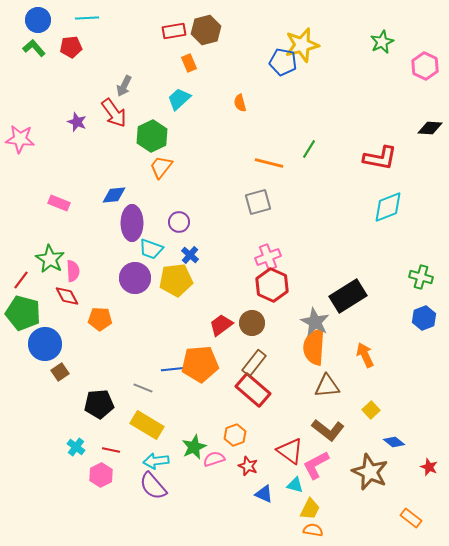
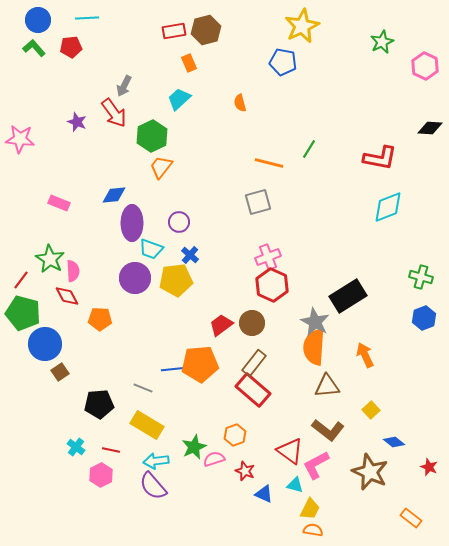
yellow star at (302, 45): moved 19 px up; rotated 12 degrees counterclockwise
red star at (248, 466): moved 3 px left, 5 px down
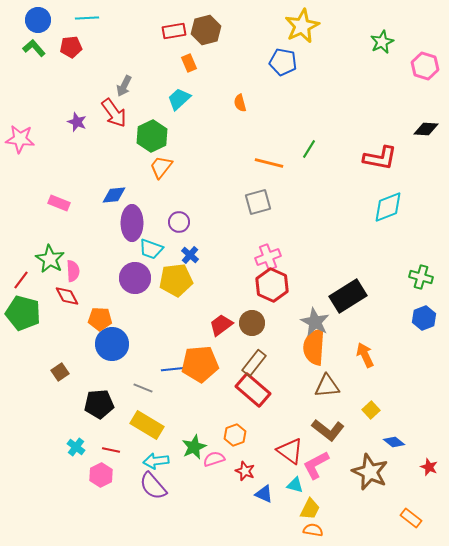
pink hexagon at (425, 66): rotated 8 degrees counterclockwise
black diamond at (430, 128): moved 4 px left, 1 px down
blue circle at (45, 344): moved 67 px right
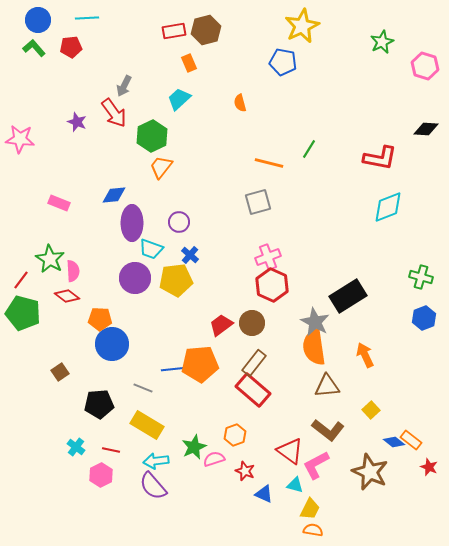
red diamond at (67, 296): rotated 25 degrees counterclockwise
orange semicircle at (314, 347): rotated 12 degrees counterclockwise
orange rectangle at (411, 518): moved 78 px up
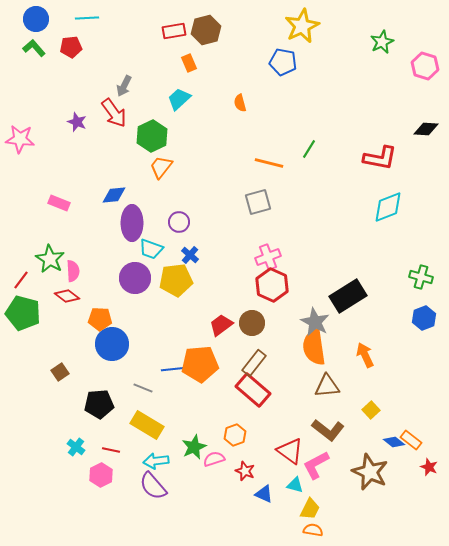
blue circle at (38, 20): moved 2 px left, 1 px up
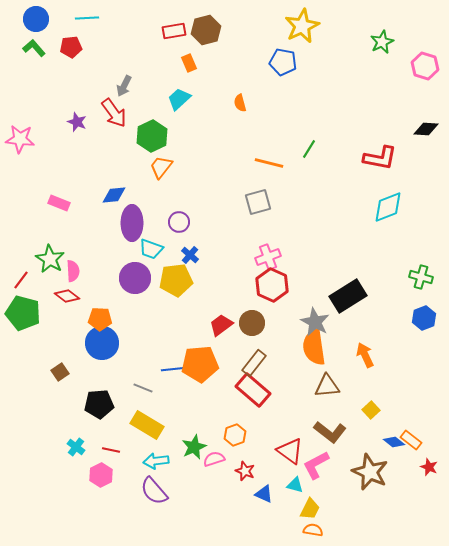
blue circle at (112, 344): moved 10 px left, 1 px up
brown L-shape at (328, 430): moved 2 px right, 2 px down
purple semicircle at (153, 486): moved 1 px right, 5 px down
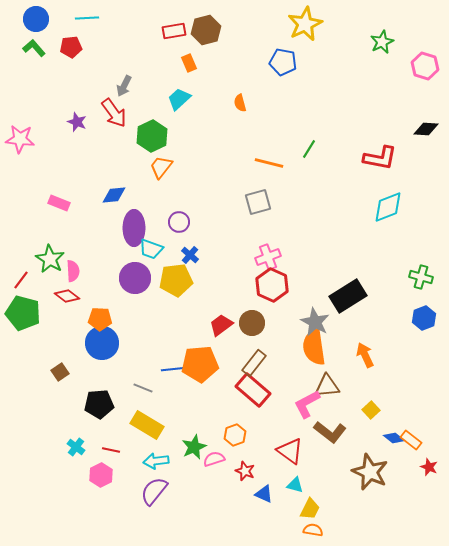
yellow star at (302, 26): moved 3 px right, 2 px up
purple ellipse at (132, 223): moved 2 px right, 5 px down
blue diamond at (394, 442): moved 4 px up
pink L-shape at (316, 465): moved 9 px left, 61 px up
purple semicircle at (154, 491): rotated 80 degrees clockwise
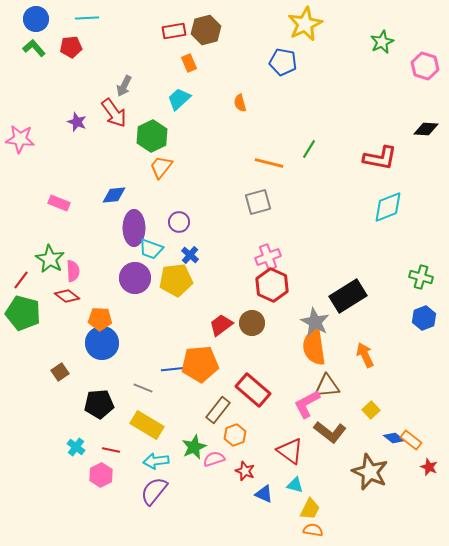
brown rectangle at (254, 363): moved 36 px left, 47 px down
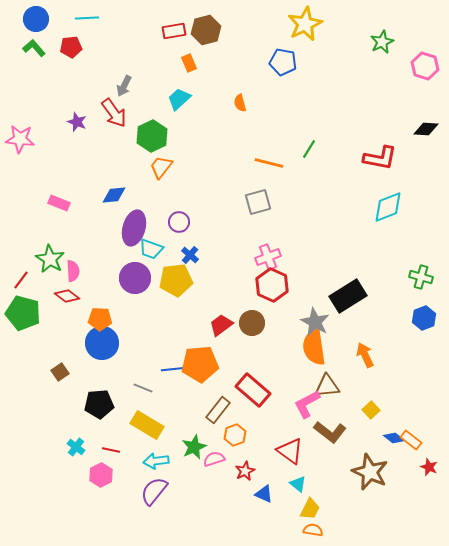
purple ellipse at (134, 228): rotated 16 degrees clockwise
red star at (245, 471): rotated 24 degrees clockwise
cyan triangle at (295, 485): moved 3 px right, 1 px up; rotated 24 degrees clockwise
